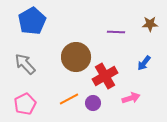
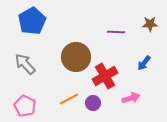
pink pentagon: moved 2 px down; rotated 20 degrees counterclockwise
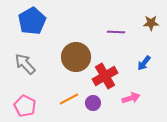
brown star: moved 1 px right, 1 px up
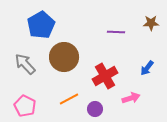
blue pentagon: moved 9 px right, 4 px down
brown circle: moved 12 px left
blue arrow: moved 3 px right, 5 px down
purple circle: moved 2 px right, 6 px down
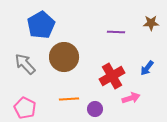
red cross: moved 7 px right
orange line: rotated 24 degrees clockwise
pink pentagon: moved 2 px down
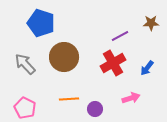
blue pentagon: moved 2 px up; rotated 24 degrees counterclockwise
purple line: moved 4 px right, 4 px down; rotated 30 degrees counterclockwise
red cross: moved 1 px right, 13 px up
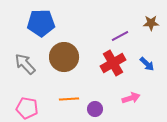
blue pentagon: rotated 20 degrees counterclockwise
blue arrow: moved 4 px up; rotated 84 degrees counterclockwise
pink pentagon: moved 2 px right; rotated 15 degrees counterclockwise
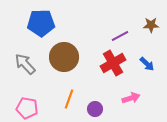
brown star: moved 2 px down
orange line: rotated 66 degrees counterclockwise
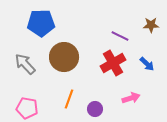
purple line: rotated 54 degrees clockwise
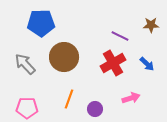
pink pentagon: rotated 10 degrees counterclockwise
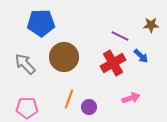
blue arrow: moved 6 px left, 8 px up
purple circle: moved 6 px left, 2 px up
